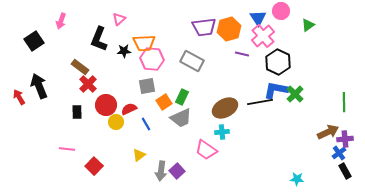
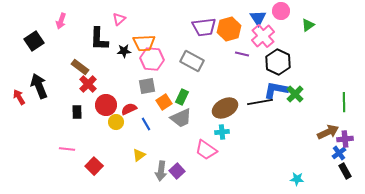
black L-shape at (99, 39): rotated 20 degrees counterclockwise
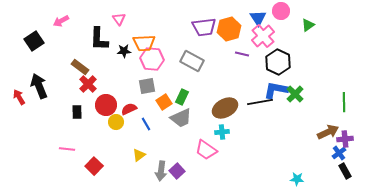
pink triangle at (119, 19): rotated 24 degrees counterclockwise
pink arrow at (61, 21): rotated 42 degrees clockwise
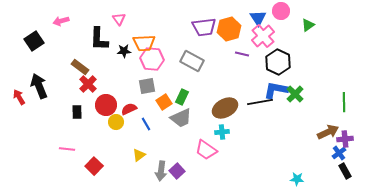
pink arrow at (61, 21): rotated 14 degrees clockwise
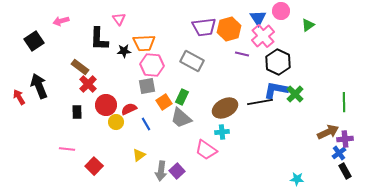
pink hexagon at (152, 59): moved 6 px down
gray trapezoid at (181, 118): rotated 65 degrees clockwise
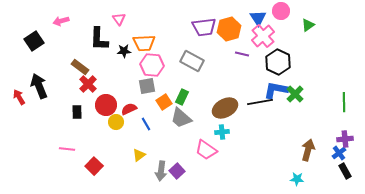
brown arrow at (328, 132): moved 20 px left, 18 px down; rotated 50 degrees counterclockwise
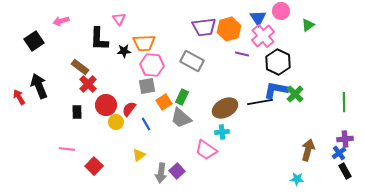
red semicircle at (129, 109): rotated 28 degrees counterclockwise
gray arrow at (161, 171): moved 2 px down
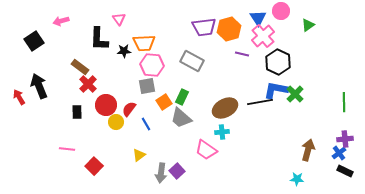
black rectangle at (345, 171): rotated 35 degrees counterclockwise
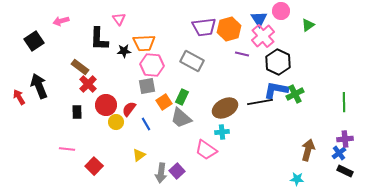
blue triangle at (258, 18): moved 1 px right, 1 px down
green cross at (295, 94): rotated 18 degrees clockwise
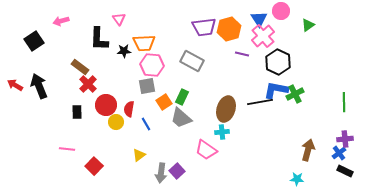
red arrow at (19, 97): moved 4 px left, 12 px up; rotated 28 degrees counterclockwise
brown ellipse at (225, 108): moved 1 px right, 1 px down; rotated 45 degrees counterclockwise
red semicircle at (129, 109): rotated 28 degrees counterclockwise
